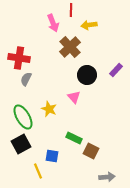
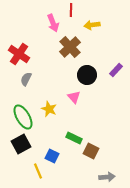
yellow arrow: moved 3 px right
red cross: moved 4 px up; rotated 25 degrees clockwise
blue square: rotated 16 degrees clockwise
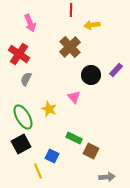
pink arrow: moved 23 px left
black circle: moved 4 px right
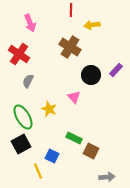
brown cross: rotated 15 degrees counterclockwise
gray semicircle: moved 2 px right, 2 px down
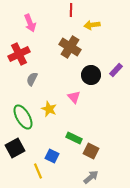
red cross: rotated 30 degrees clockwise
gray semicircle: moved 4 px right, 2 px up
black square: moved 6 px left, 4 px down
gray arrow: moved 16 px left; rotated 35 degrees counterclockwise
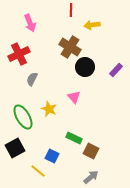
black circle: moved 6 px left, 8 px up
yellow line: rotated 28 degrees counterclockwise
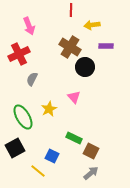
pink arrow: moved 1 px left, 3 px down
purple rectangle: moved 10 px left, 24 px up; rotated 48 degrees clockwise
yellow star: rotated 21 degrees clockwise
gray arrow: moved 4 px up
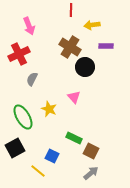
yellow star: rotated 21 degrees counterclockwise
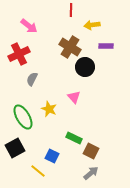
pink arrow: rotated 30 degrees counterclockwise
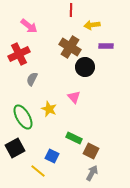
gray arrow: moved 1 px right; rotated 21 degrees counterclockwise
